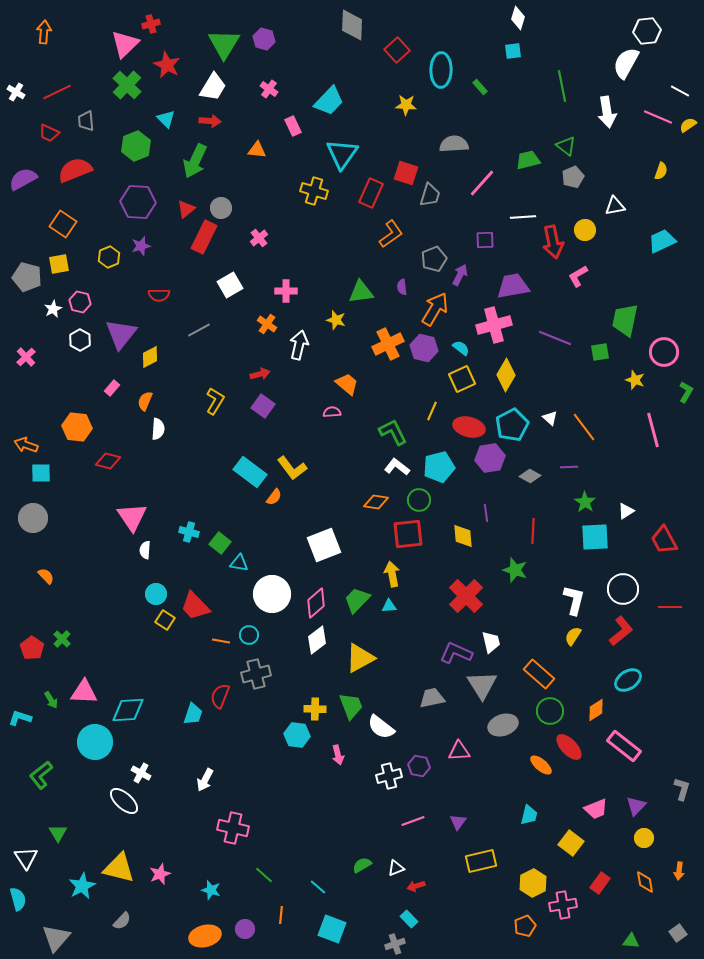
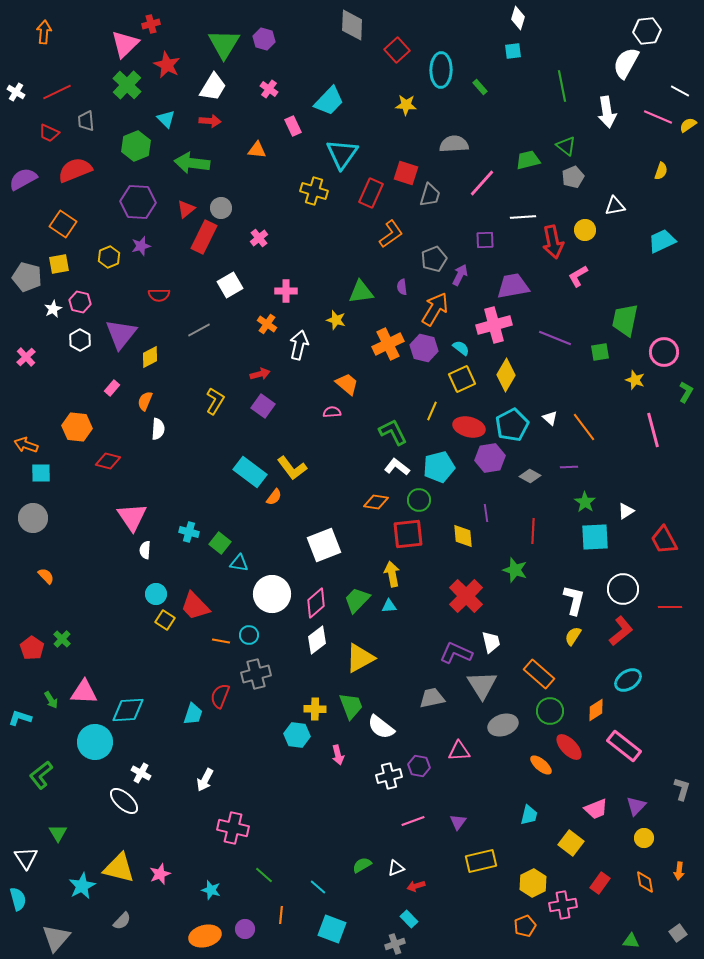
green arrow at (195, 161): moved 3 px left, 2 px down; rotated 72 degrees clockwise
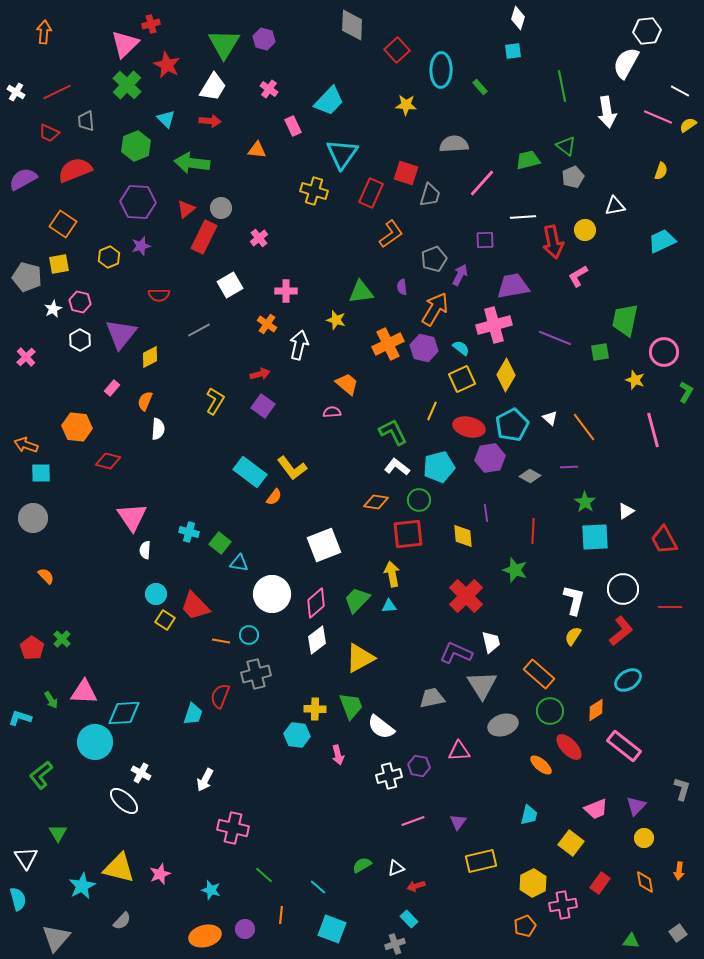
cyan diamond at (128, 710): moved 4 px left, 3 px down
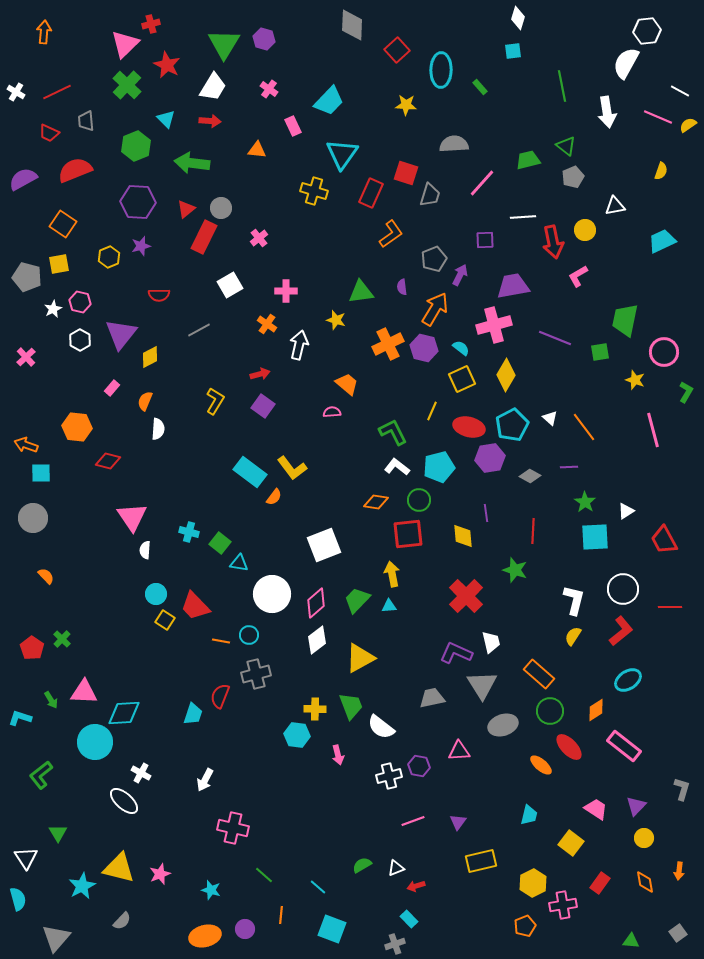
pink trapezoid at (596, 809): rotated 125 degrees counterclockwise
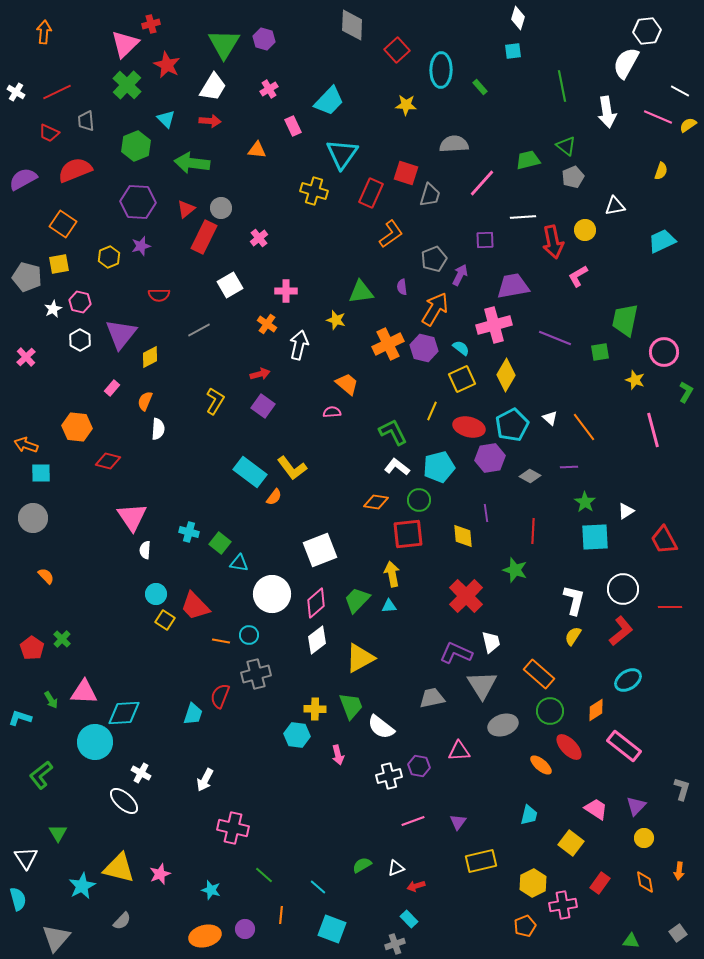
pink cross at (269, 89): rotated 24 degrees clockwise
white square at (324, 545): moved 4 px left, 5 px down
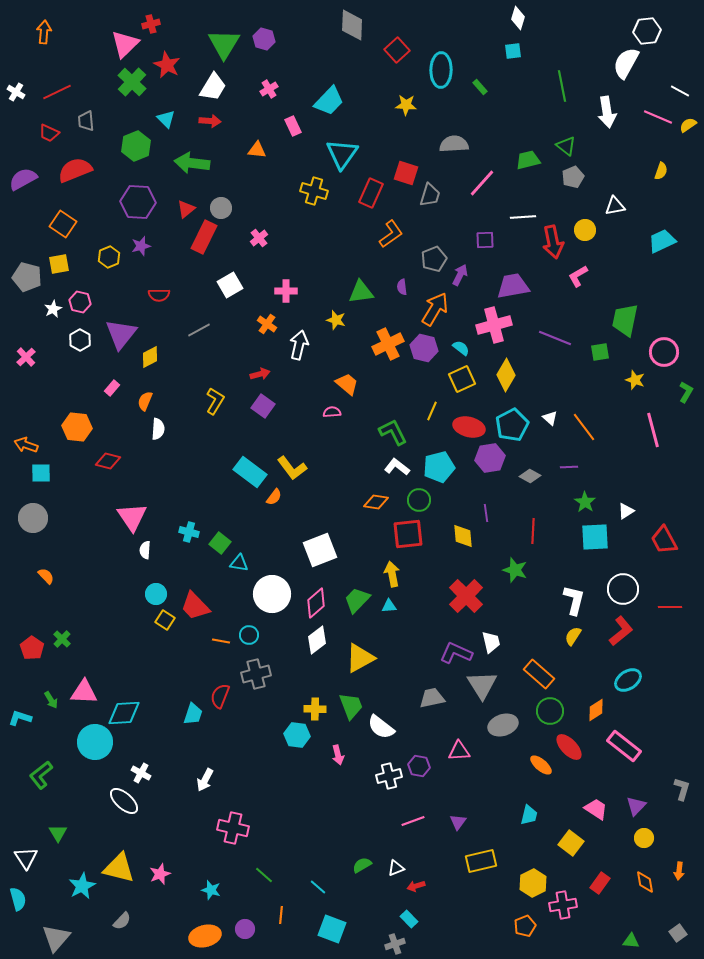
green cross at (127, 85): moved 5 px right, 3 px up
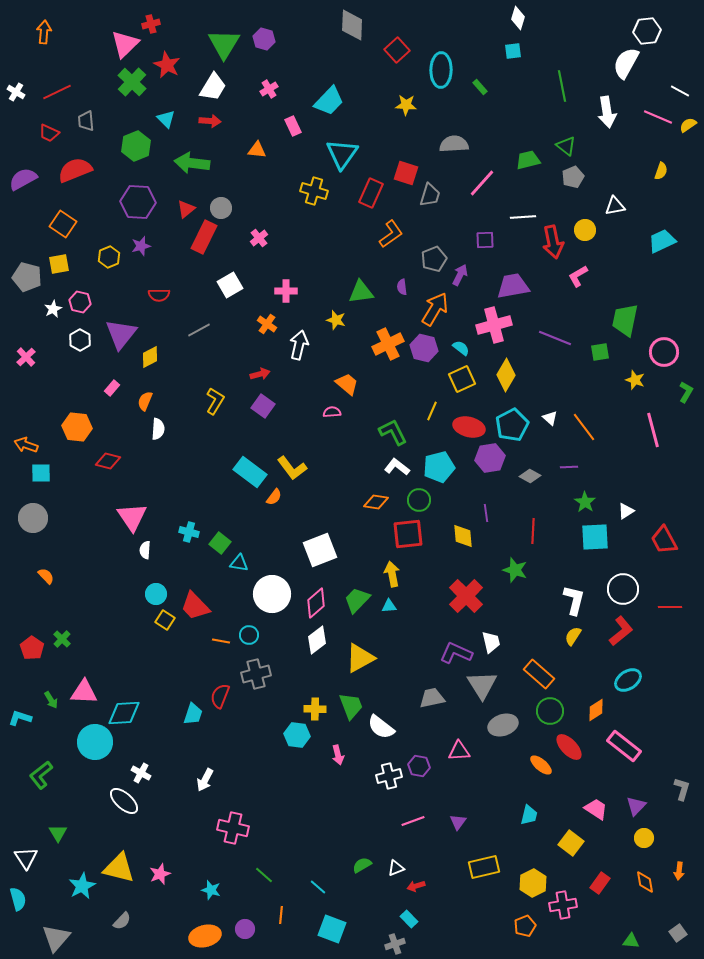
yellow rectangle at (481, 861): moved 3 px right, 6 px down
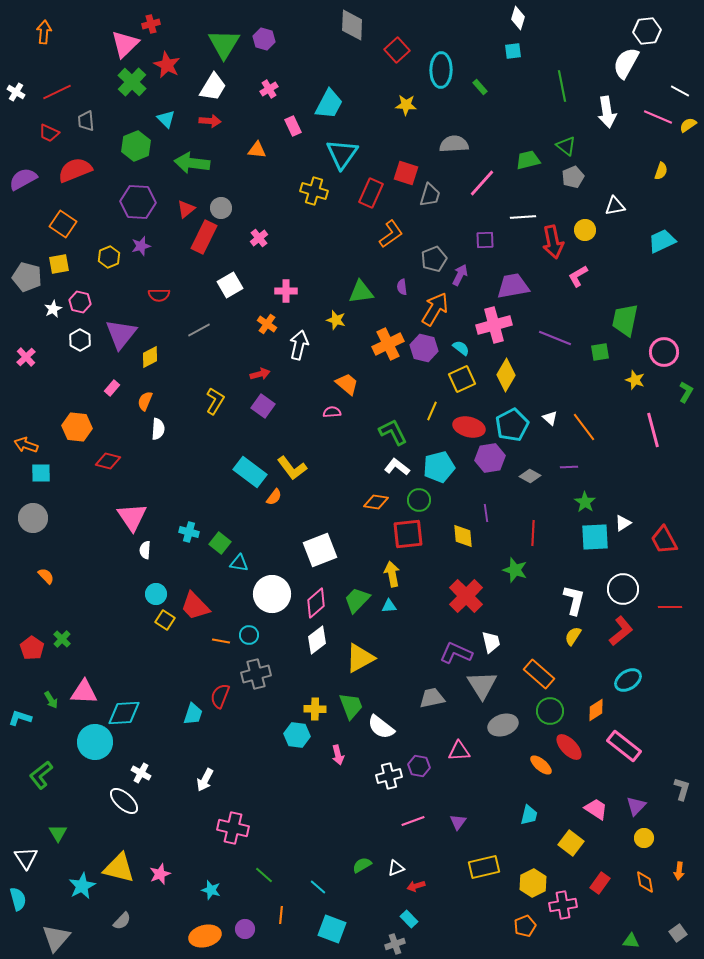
cyan trapezoid at (329, 101): moved 3 px down; rotated 16 degrees counterclockwise
white triangle at (626, 511): moved 3 px left, 12 px down
red line at (533, 531): moved 2 px down
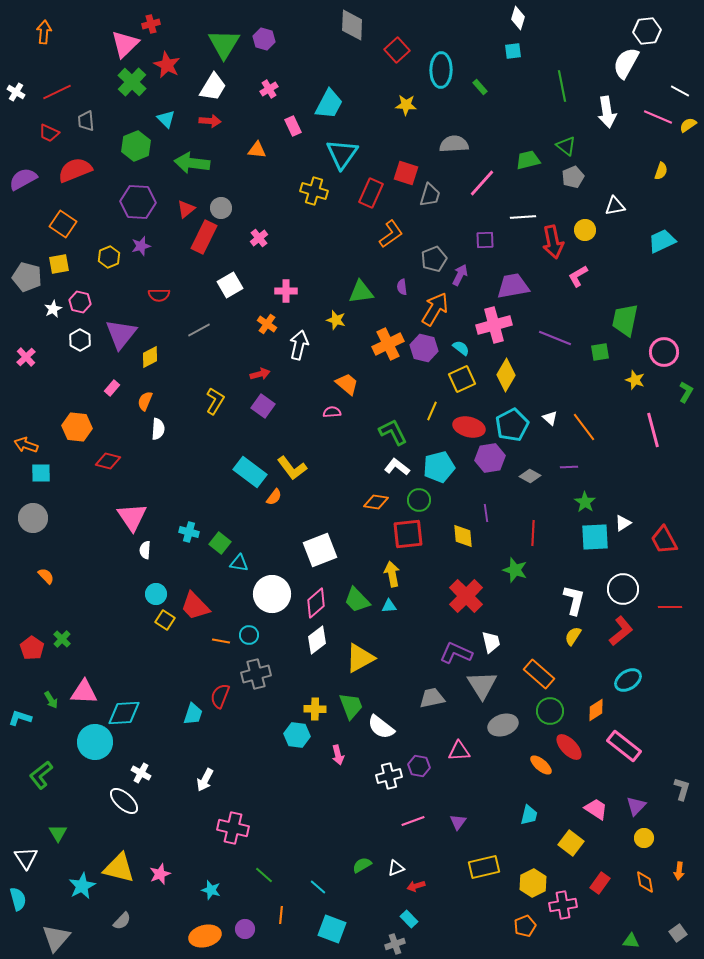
green trapezoid at (357, 600): rotated 88 degrees counterclockwise
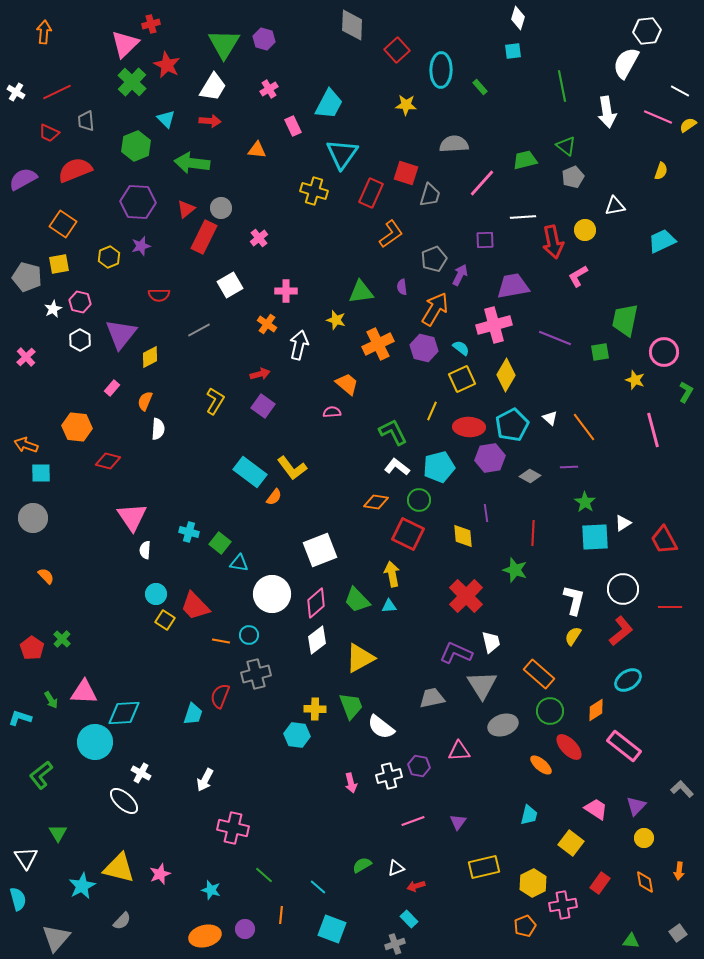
green trapezoid at (528, 160): moved 3 px left
orange cross at (388, 344): moved 10 px left
red ellipse at (469, 427): rotated 12 degrees counterclockwise
red square at (408, 534): rotated 32 degrees clockwise
pink arrow at (338, 755): moved 13 px right, 28 px down
gray L-shape at (682, 789): rotated 60 degrees counterclockwise
